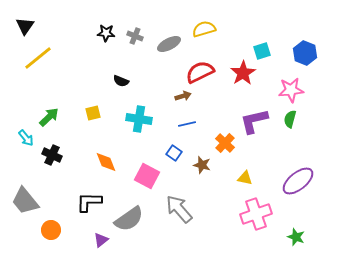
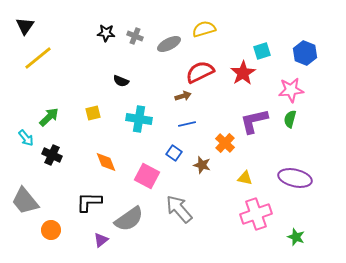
purple ellipse: moved 3 px left, 3 px up; rotated 52 degrees clockwise
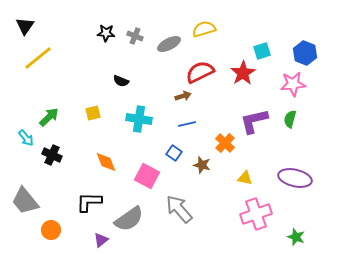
pink star: moved 2 px right, 6 px up
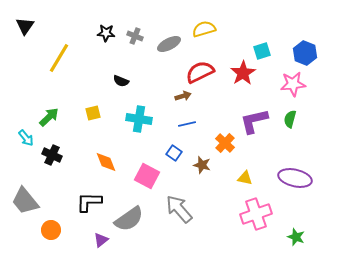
yellow line: moved 21 px right; rotated 20 degrees counterclockwise
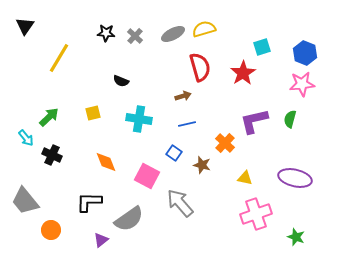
gray cross: rotated 21 degrees clockwise
gray ellipse: moved 4 px right, 10 px up
cyan square: moved 4 px up
red semicircle: moved 5 px up; rotated 100 degrees clockwise
pink star: moved 9 px right
gray arrow: moved 1 px right, 6 px up
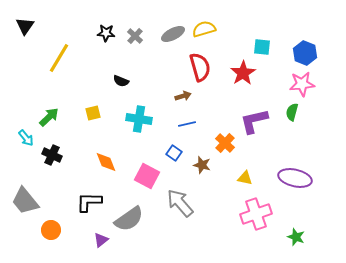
cyan square: rotated 24 degrees clockwise
green semicircle: moved 2 px right, 7 px up
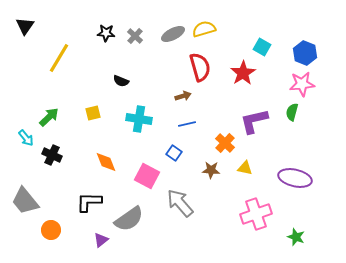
cyan square: rotated 24 degrees clockwise
brown star: moved 9 px right, 5 px down; rotated 12 degrees counterclockwise
yellow triangle: moved 10 px up
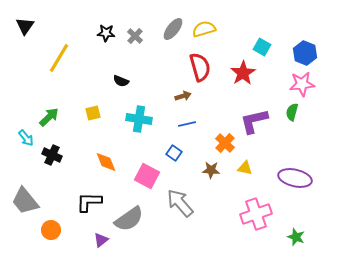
gray ellipse: moved 5 px up; rotated 25 degrees counterclockwise
